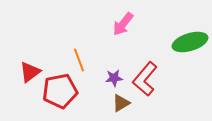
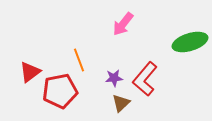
brown triangle: rotated 12 degrees counterclockwise
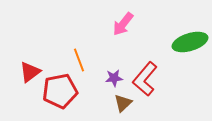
brown triangle: moved 2 px right
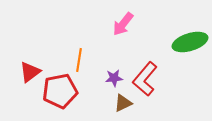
orange line: rotated 30 degrees clockwise
brown triangle: rotated 18 degrees clockwise
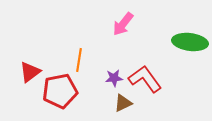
green ellipse: rotated 24 degrees clockwise
red L-shape: rotated 104 degrees clockwise
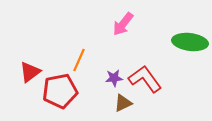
orange line: rotated 15 degrees clockwise
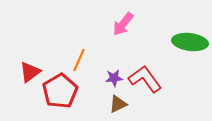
red pentagon: rotated 20 degrees counterclockwise
brown triangle: moved 5 px left, 1 px down
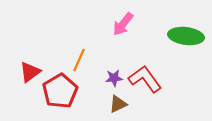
green ellipse: moved 4 px left, 6 px up
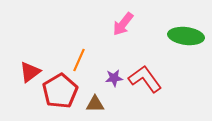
brown triangle: moved 23 px left; rotated 24 degrees clockwise
